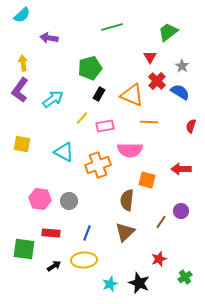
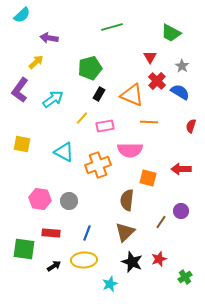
green trapezoid: moved 3 px right, 1 px down; rotated 115 degrees counterclockwise
yellow arrow: moved 13 px right, 1 px up; rotated 56 degrees clockwise
orange square: moved 1 px right, 2 px up
black star: moved 7 px left, 21 px up
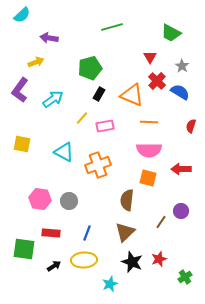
yellow arrow: rotated 21 degrees clockwise
pink semicircle: moved 19 px right
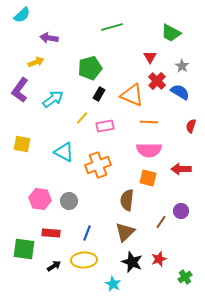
cyan star: moved 3 px right; rotated 21 degrees counterclockwise
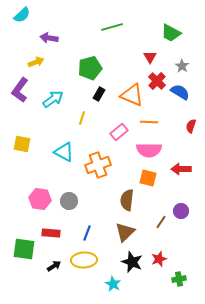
yellow line: rotated 24 degrees counterclockwise
pink rectangle: moved 14 px right, 6 px down; rotated 30 degrees counterclockwise
green cross: moved 6 px left, 2 px down; rotated 24 degrees clockwise
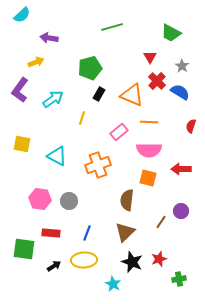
cyan triangle: moved 7 px left, 4 px down
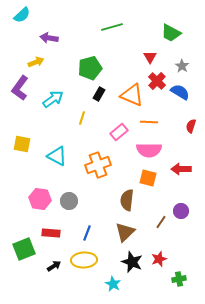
purple L-shape: moved 2 px up
green square: rotated 30 degrees counterclockwise
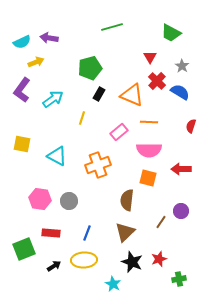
cyan semicircle: moved 27 px down; rotated 18 degrees clockwise
purple L-shape: moved 2 px right, 2 px down
